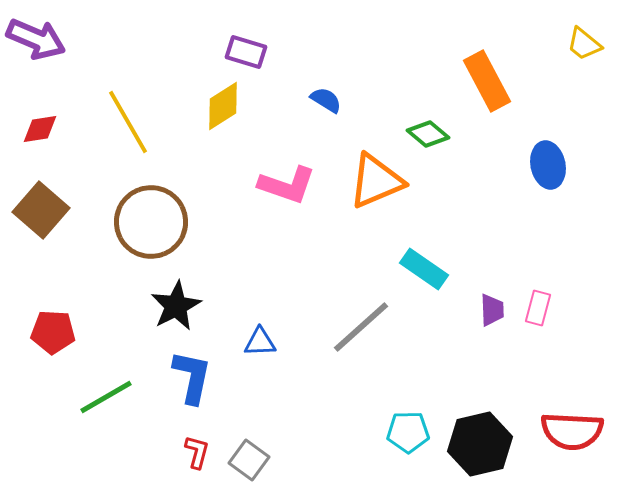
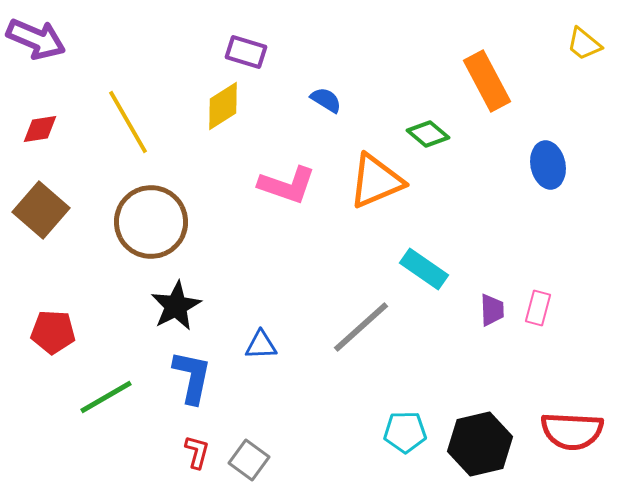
blue triangle: moved 1 px right, 3 px down
cyan pentagon: moved 3 px left
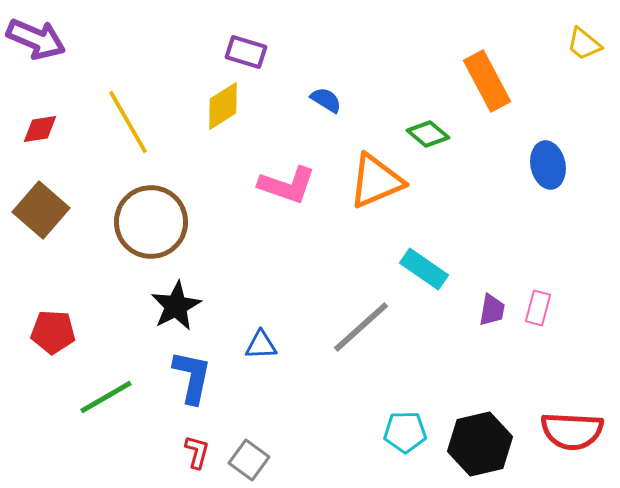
purple trapezoid: rotated 12 degrees clockwise
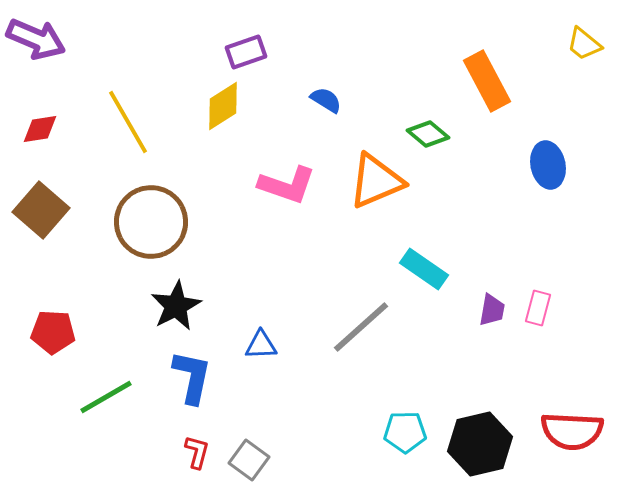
purple rectangle: rotated 36 degrees counterclockwise
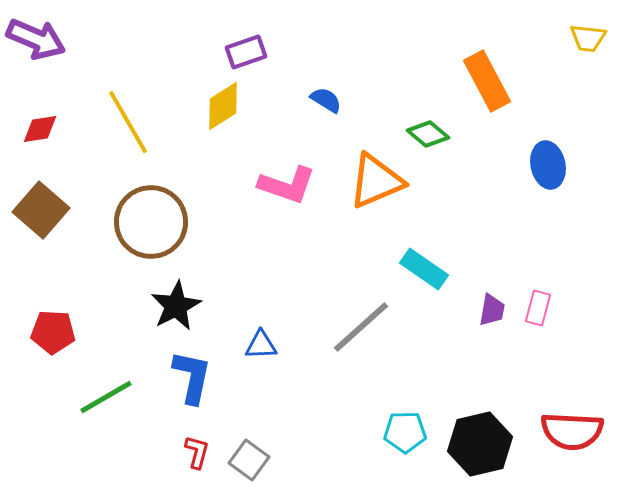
yellow trapezoid: moved 4 px right, 6 px up; rotated 33 degrees counterclockwise
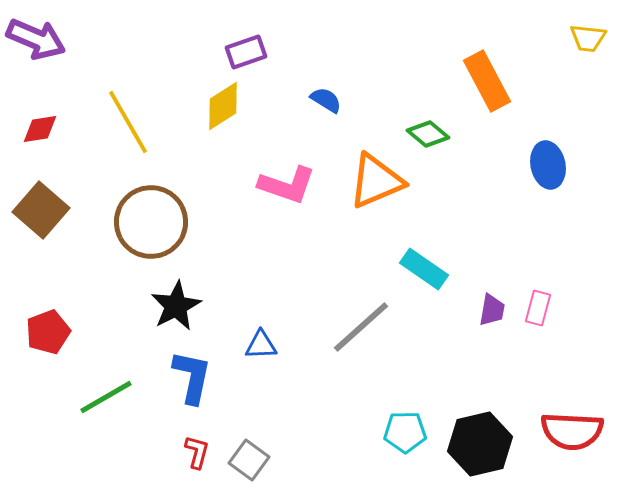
red pentagon: moved 5 px left; rotated 24 degrees counterclockwise
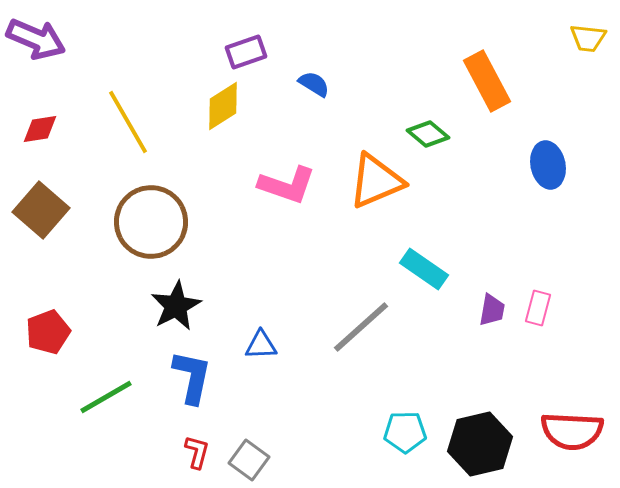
blue semicircle: moved 12 px left, 16 px up
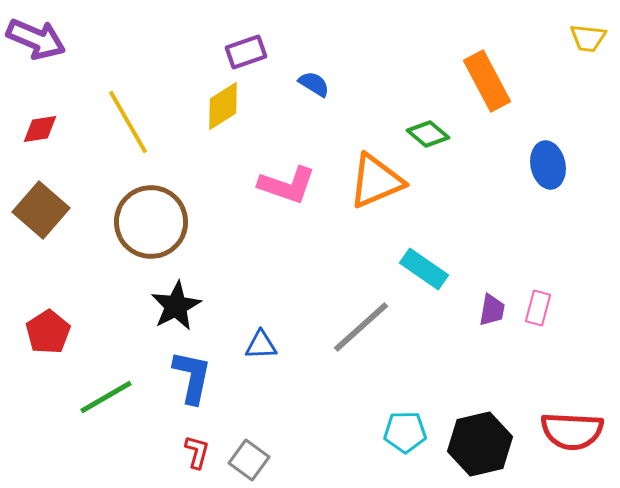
red pentagon: rotated 12 degrees counterclockwise
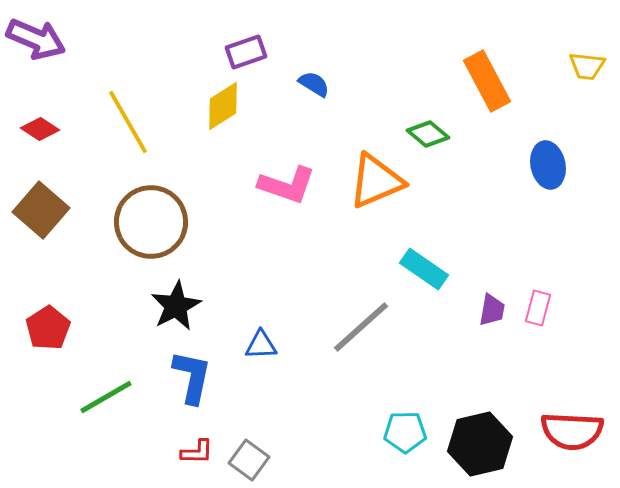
yellow trapezoid: moved 1 px left, 28 px down
red diamond: rotated 42 degrees clockwise
red pentagon: moved 4 px up
red L-shape: rotated 76 degrees clockwise
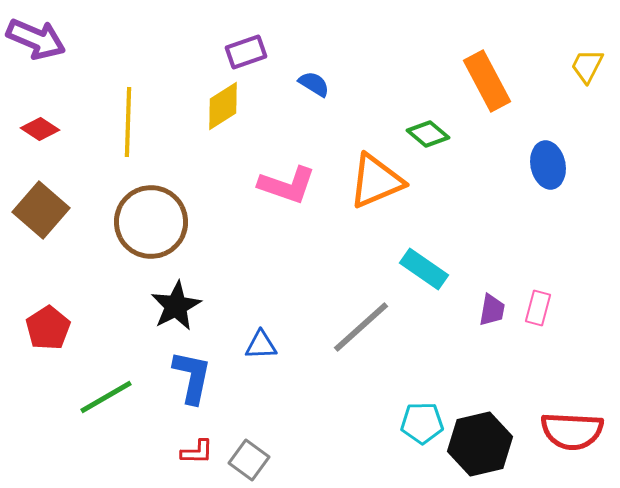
yellow trapezoid: rotated 111 degrees clockwise
yellow line: rotated 32 degrees clockwise
cyan pentagon: moved 17 px right, 9 px up
